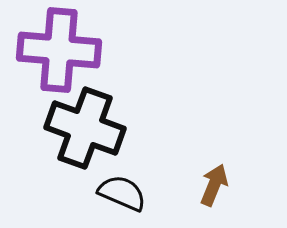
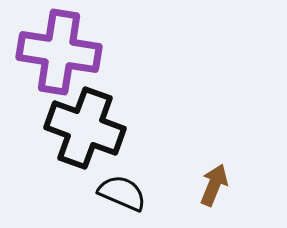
purple cross: moved 2 px down; rotated 4 degrees clockwise
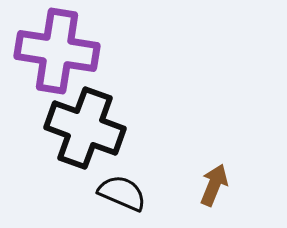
purple cross: moved 2 px left, 1 px up
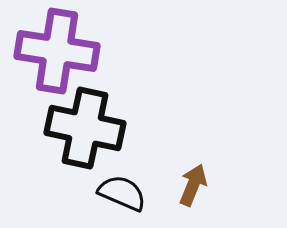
black cross: rotated 8 degrees counterclockwise
brown arrow: moved 21 px left
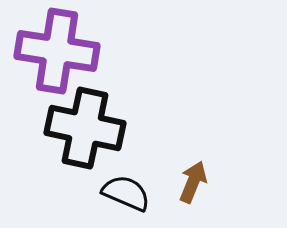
brown arrow: moved 3 px up
black semicircle: moved 4 px right
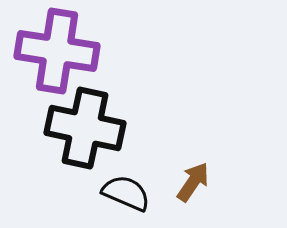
brown arrow: rotated 12 degrees clockwise
